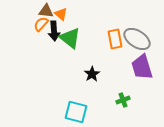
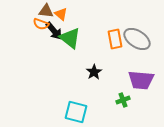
orange semicircle: rotated 112 degrees counterclockwise
black arrow: rotated 36 degrees counterclockwise
purple trapezoid: moved 1 px left, 13 px down; rotated 68 degrees counterclockwise
black star: moved 2 px right, 2 px up
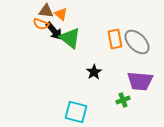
gray ellipse: moved 3 px down; rotated 12 degrees clockwise
purple trapezoid: moved 1 px left, 1 px down
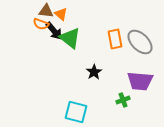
gray ellipse: moved 3 px right
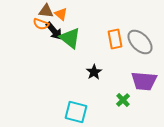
purple trapezoid: moved 4 px right
green cross: rotated 24 degrees counterclockwise
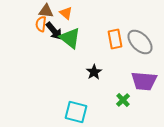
orange triangle: moved 5 px right, 1 px up
orange semicircle: rotated 77 degrees clockwise
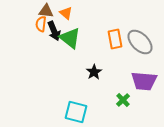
black arrow: rotated 18 degrees clockwise
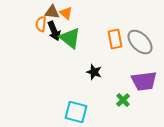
brown triangle: moved 6 px right, 1 px down
black star: rotated 21 degrees counterclockwise
purple trapezoid: rotated 12 degrees counterclockwise
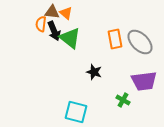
green cross: rotated 16 degrees counterclockwise
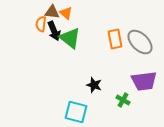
black star: moved 13 px down
